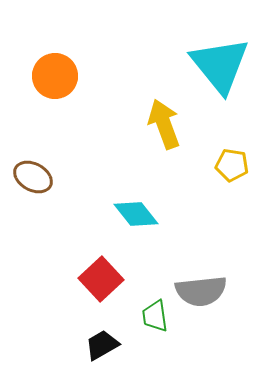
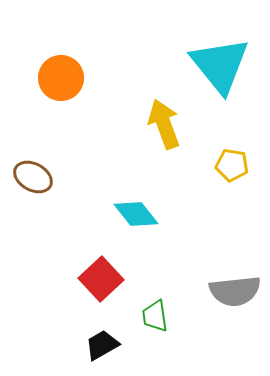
orange circle: moved 6 px right, 2 px down
gray semicircle: moved 34 px right
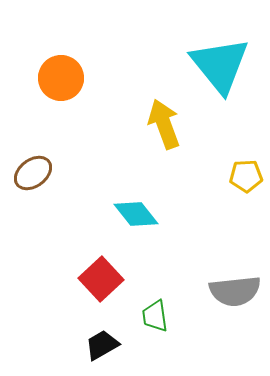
yellow pentagon: moved 14 px right, 11 px down; rotated 12 degrees counterclockwise
brown ellipse: moved 4 px up; rotated 66 degrees counterclockwise
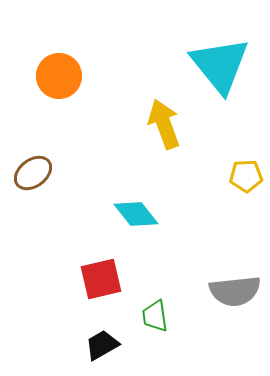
orange circle: moved 2 px left, 2 px up
red square: rotated 30 degrees clockwise
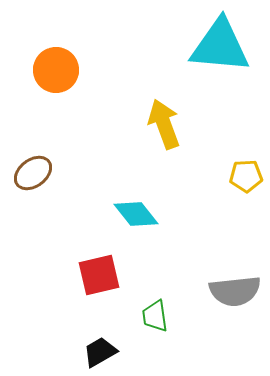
cyan triangle: moved 19 px up; rotated 46 degrees counterclockwise
orange circle: moved 3 px left, 6 px up
red square: moved 2 px left, 4 px up
black trapezoid: moved 2 px left, 7 px down
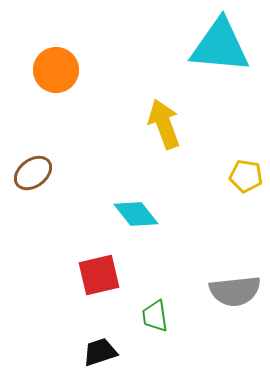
yellow pentagon: rotated 12 degrees clockwise
black trapezoid: rotated 12 degrees clockwise
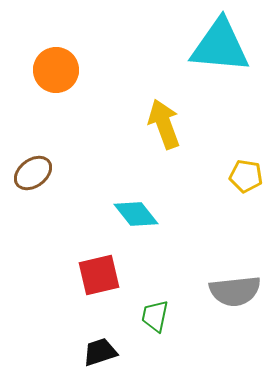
green trapezoid: rotated 20 degrees clockwise
